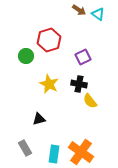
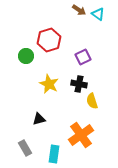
yellow semicircle: moved 2 px right; rotated 21 degrees clockwise
orange cross: moved 17 px up; rotated 20 degrees clockwise
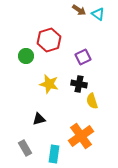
yellow star: rotated 12 degrees counterclockwise
orange cross: moved 1 px down
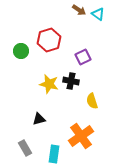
green circle: moved 5 px left, 5 px up
black cross: moved 8 px left, 3 px up
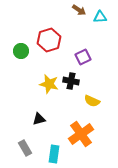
cyan triangle: moved 2 px right, 3 px down; rotated 40 degrees counterclockwise
yellow semicircle: rotated 49 degrees counterclockwise
orange cross: moved 2 px up
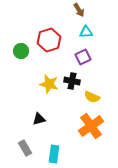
brown arrow: rotated 24 degrees clockwise
cyan triangle: moved 14 px left, 15 px down
black cross: moved 1 px right
yellow semicircle: moved 4 px up
orange cross: moved 10 px right, 8 px up
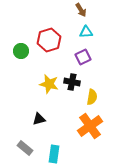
brown arrow: moved 2 px right
black cross: moved 1 px down
yellow semicircle: rotated 105 degrees counterclockwise
orange cross: moved 1 px left
gray rectangle: rotated 21 degrees counterclockwise
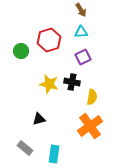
cyan triangle: moved 5 px left
